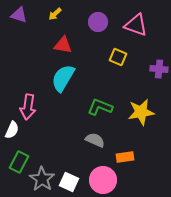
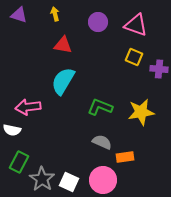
yellow arrow: rotated 120 degrees clockwise
yellow square: moved 16 px right
cyan semicircle: moved 3 px down
pink arrow: rotated 75 degrees clockwise
white semicircle: rotated 78 degrees clockwise
gray semicircle: moved 7 px right, 2 px down
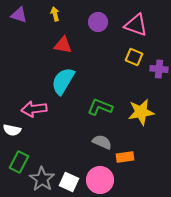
pink arrow: moved 6 px right, 2 px down
pink circle: moved 3 px left
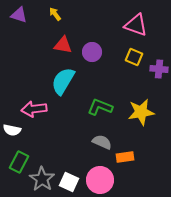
yellow arrow: rotated 24 degrees counterclockwise
purple circle: moved 6 px left, 30 px down
